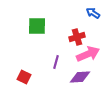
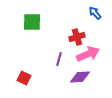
blue arrow: moved 2 px right; rotated 16 degrees clockwise
green square: moved 5 px left, 4 px up
purple line: moved 3 px right, 3 px up
red square: moved 1 px down
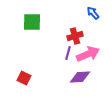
blue arrow: moved 2 px left
red cross: moved 2 px left, 1 px up
purple line: moved 9 px right, 6 px up
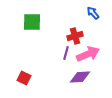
purple line: moved 2 px left
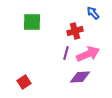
red cross: moved 5 px up
red square: moved 4 px down; rotated 32 degrees clockwise
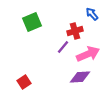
blue arrow: moved 1 px left, 1 px down
green square: rotated 24 degrees counterclockwise
purple line: moved 3 px left, 6 px up; rotated 24 degrees clockwise
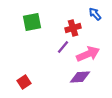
blue arrow: moved 3 px right
green square: rotated 12 degrees clockwise
red cross: moved 2 px left, 3 px up
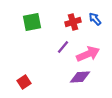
blue arrow: moved 5 px down
red cross: moved 6 px up
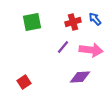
pink arrow: moved 3 px right, 4 px up; rotated 30 degrees clockwise
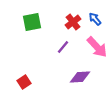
red cross: rotated 21 degrees counterclockwise
pink arrow: moved 6 px right, 3 px up; rotated 40 degrees clockwise
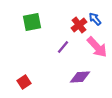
red cross: moved 6 px right, 3 px down
